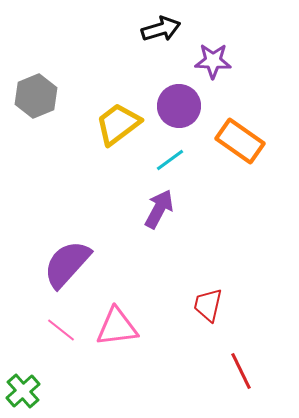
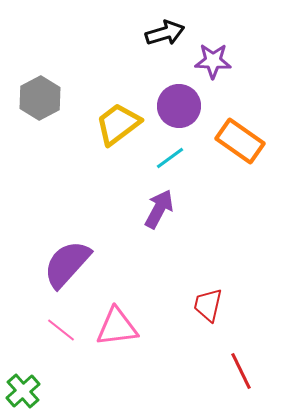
black arrow: moved 4 px right, 4 px down
gray hexagon: moved 4 px right, 2 px down; rotated 6 degrees counterclockwise
cyan line: moved 2 px up
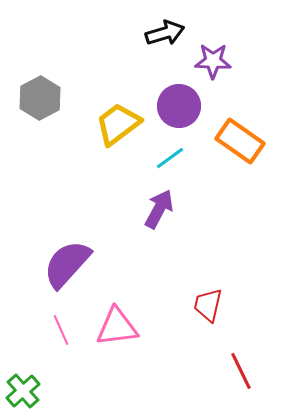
pink line: rotated 28 degrees clockwise
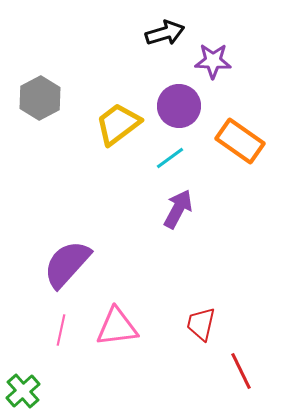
purple arrow: moved 19 px right
red trapezoid: moved 7 px left, 19 px down
pink line: rotated 36 degrees clockwise
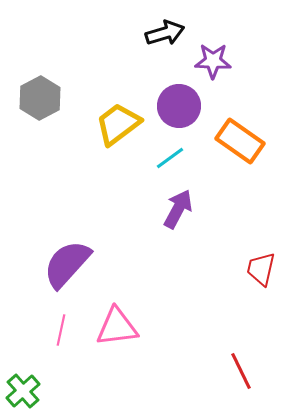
red trapezoid: moved 60 px right, 55 px up
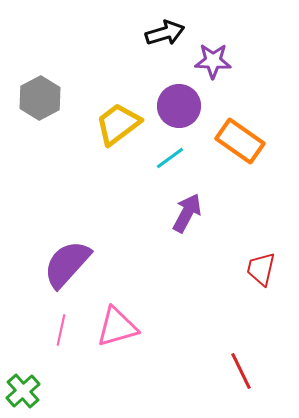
purple arrow: moved 9 px right, 4 px down
pink triangle: rotated 9 degrees counterclockwise
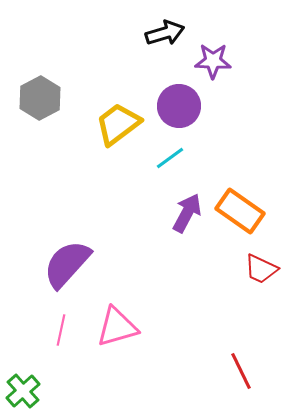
orange rectangle: moved 70 px down
red trapezoid: rotated 78 degrees counterclockwise
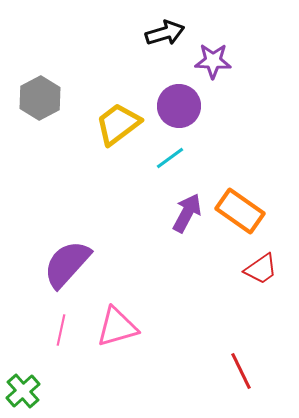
red trapezoid: rotated 60 degrees counterclockwise
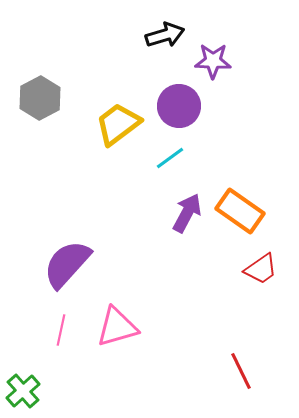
black arrow: moved 2 px down
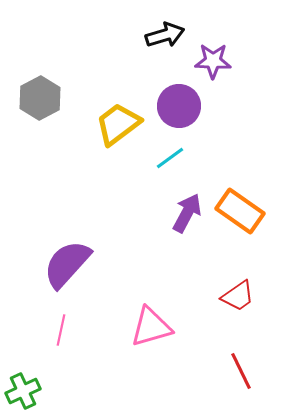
red trapezoid: moved 23 px left, 27 px down
pink triangle: moved 34 px right
green cross: rotated 16 degrees clockwise
